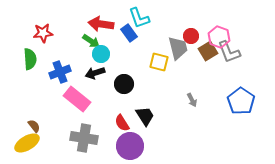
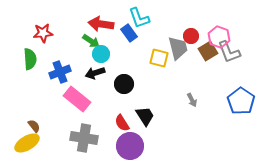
yellow square: moved 4 px up
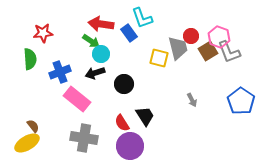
cyan L-shape: moved 3 px right
brown semicircle: moved 1 px left
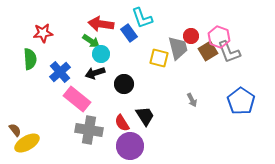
blue cross: rotated 20 degrees counterclockwise
brown semicircle: moved 18 px left, 4 px down
gray cross: moved 5 px right, 8 px up
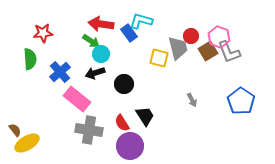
cyan L-shape: moved 1 px left, 3 px down; rotated 125 degrees clockwise
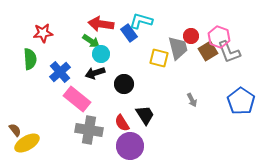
black trapezoid: moved 1 px up
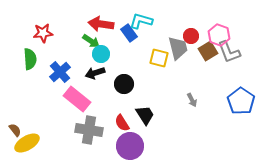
pink hexagon: moved 2 px up
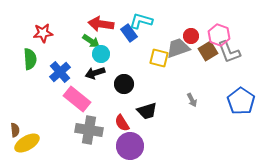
gray trapezoid: rotated 95 degrees counterclockwise
black trapezoid: moved 2 px right, 4 px up; rotated 105 degrees clockwise
brown semicircle: rotated 32 degrees clockwise
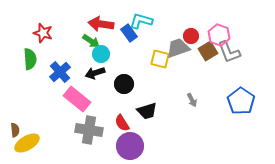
red star: rotated 24 degrees clockwise
yellow square: moved 1 px right, 1 px down
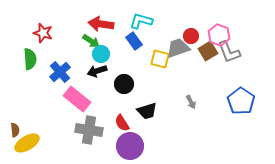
blue rectangle: moved 5 px right, 8 px down
black arrow: moved 2 px right, 2 px up
gray arrow: moved 1 px left, 2 px down
